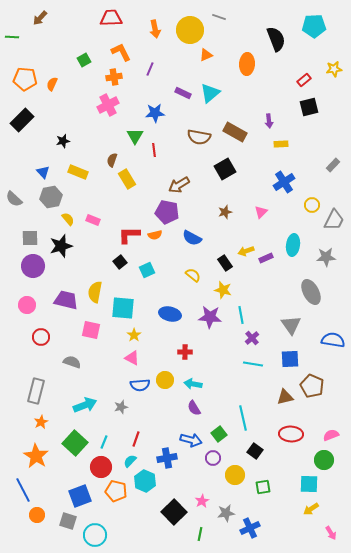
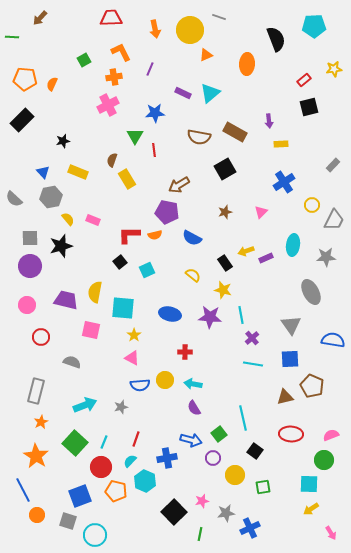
purple circle at (33, 266): moved 3 px left
pink star at (202, 501): rotated 16 degrees clockwise
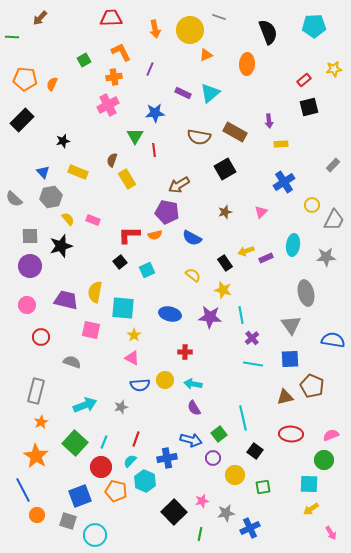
black semicircle at (276, 39): moved 8 px left, 7 px up
gray square at (30, 238): moved 2 px up
gray ellipse at (311, 292): moved 5 px left, 1 px down; rotated 15 degrees clockwise
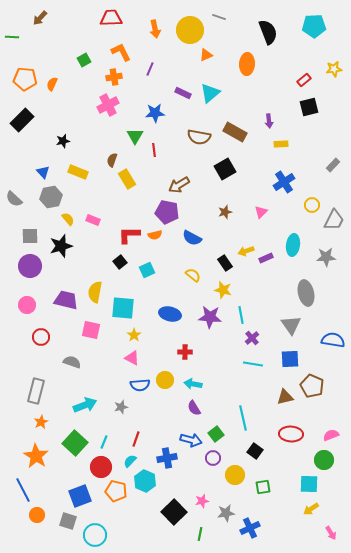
green square at (219, 434): moved 3 px left
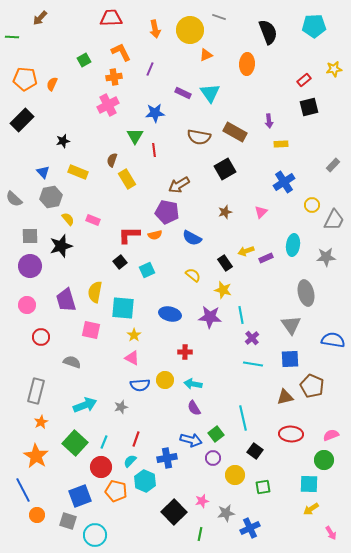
cyan triangle at (210, 93): rotated 25 degrees counterclockwise
purple trapezoid at (66, 300): rotated 120 degrees counterclockwise
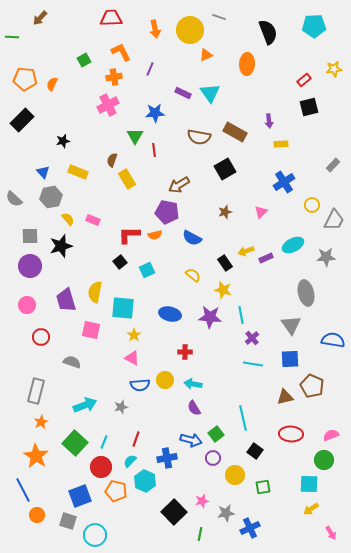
cyan ellipse at (293, 245): rotated 55 degrees clockwise
